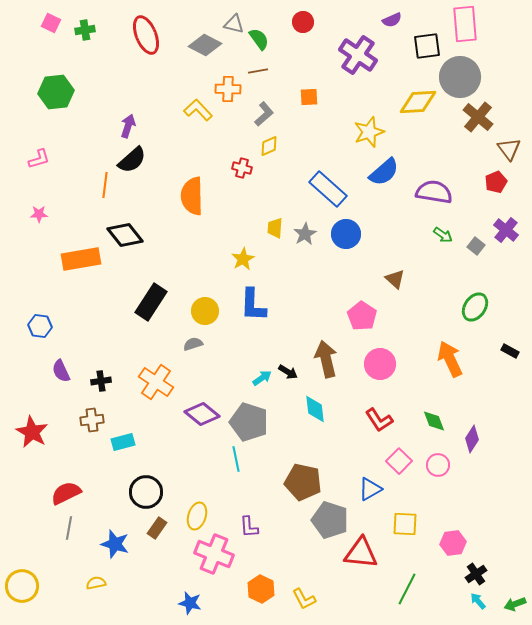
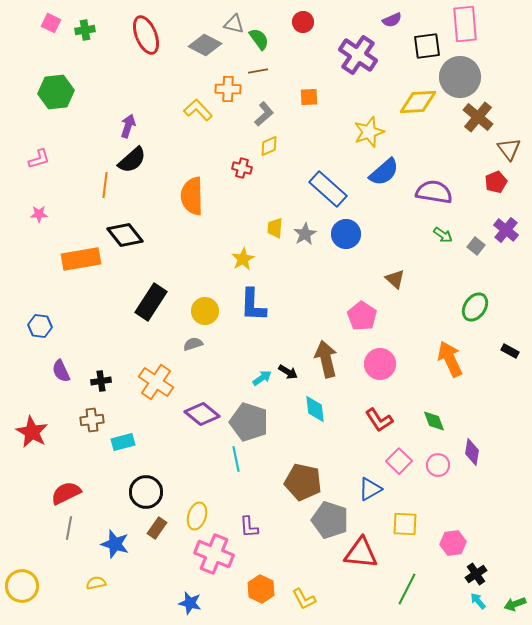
purple diamond at (472, 439): moved 13 px down; rotated 24 degrees counterclockwise
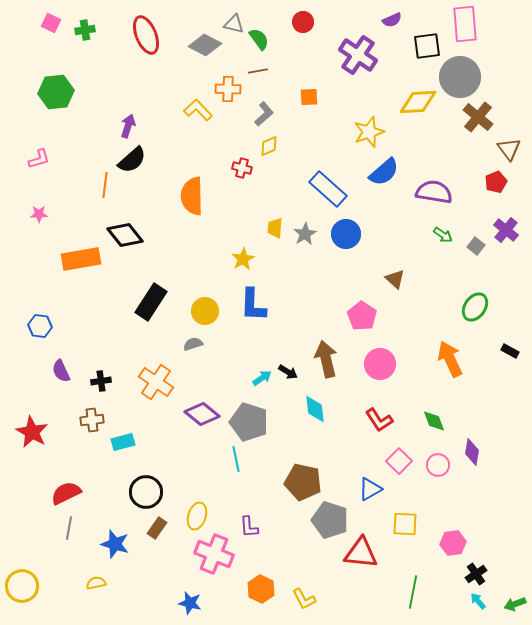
green line at (407, 589): moved 6 px right, 3 px down; rotated 16 degrees counterclockwise
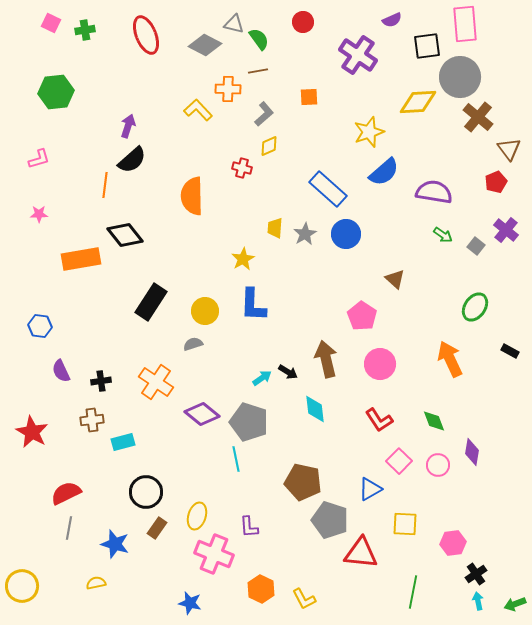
cyan arrow at (478, 601): rotated 30 degrees clockwise
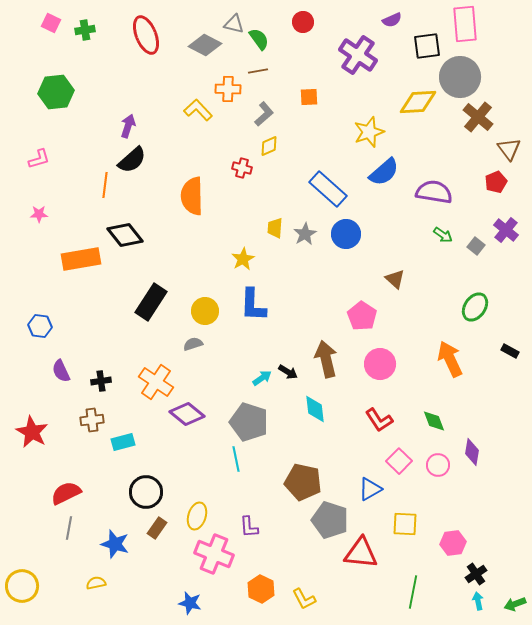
purple diamond at (202, 414): moved 15 px left
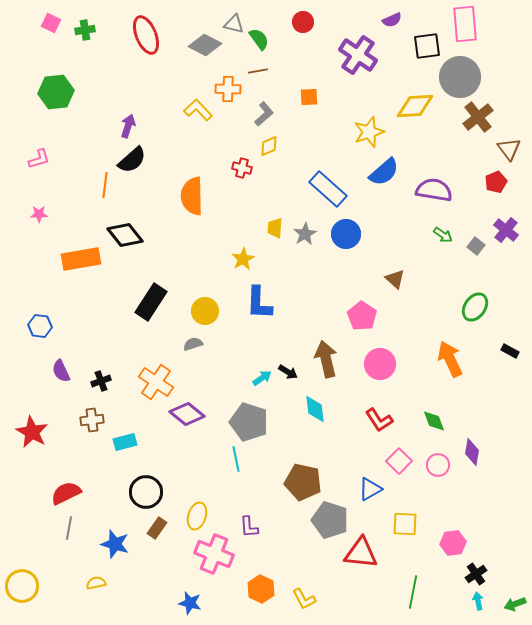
yellow diamond at (418, 102): moved 3 px left, 4 px down
brown cross at (478, 117): rotated 12 degrees clockwise
purple semicircle at (434, 192): moved 2 px up
blue L-shape at (253, 305): moved 6 px right, 2 px up
black cross at (101, 381): rotated 12 degrees counterclockwise
cyan rectangle at (123, 442): moved 2 px right
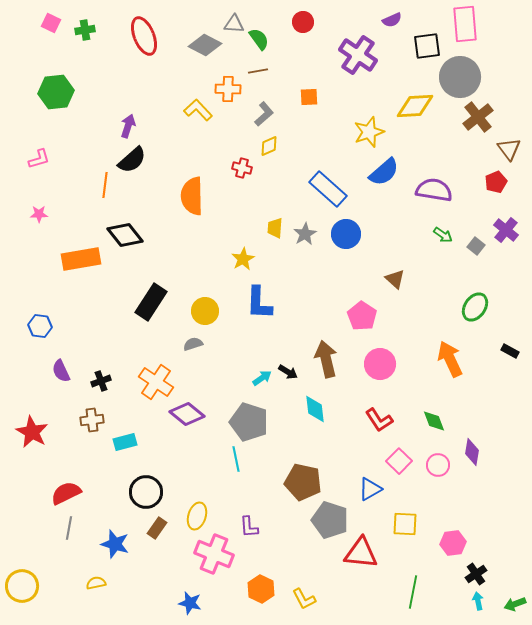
gray triangle at (234, 24): rotated 10 degrees counterclockwise
red ellipse at (146, 35): moved 2 px left, 1 px down
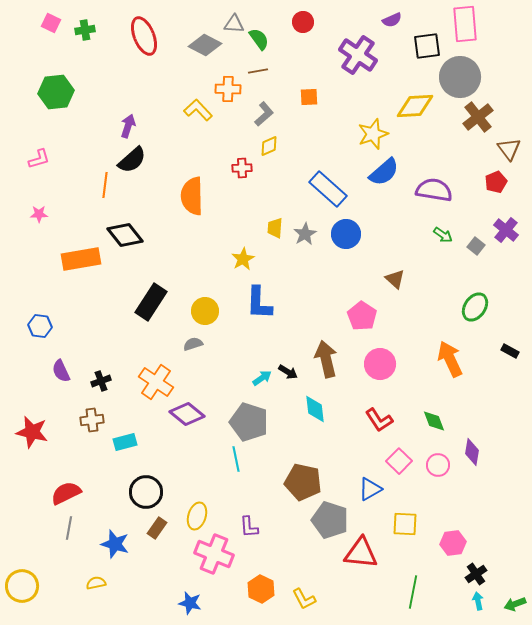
yellow star at (369, 132): moved 4 px right, 2 px down
red cross at (242, 168): rotated 18 degrees counterclockwise
red star at (32, 432): rotated 16 degrees counterclockwise
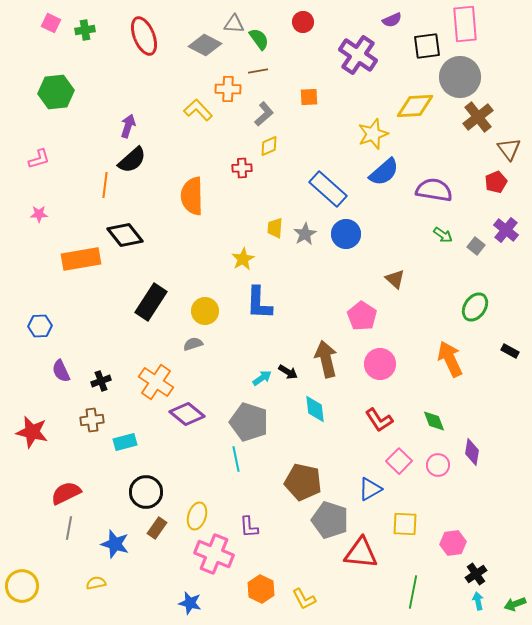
blue hexagon at (40, 326): rotated 10 degrees counterclockwise
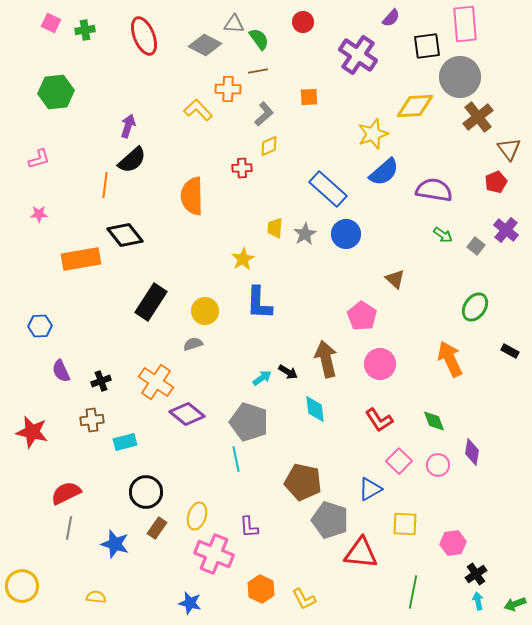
purple semicircle at (392, 20): moved 1 px left, 2 px up; rotated 24 degrees counterclockwise
yellow semicircle at (96, 583): moved 14 px down; rotated 18 degrees clockwise
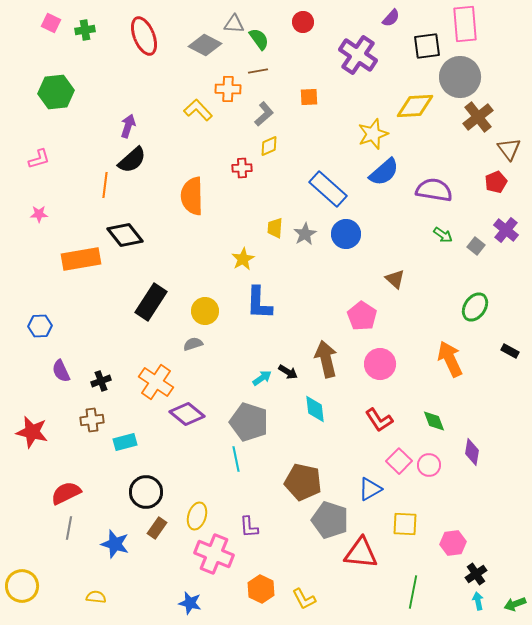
pink circle at (438, 465): moved 9 px left
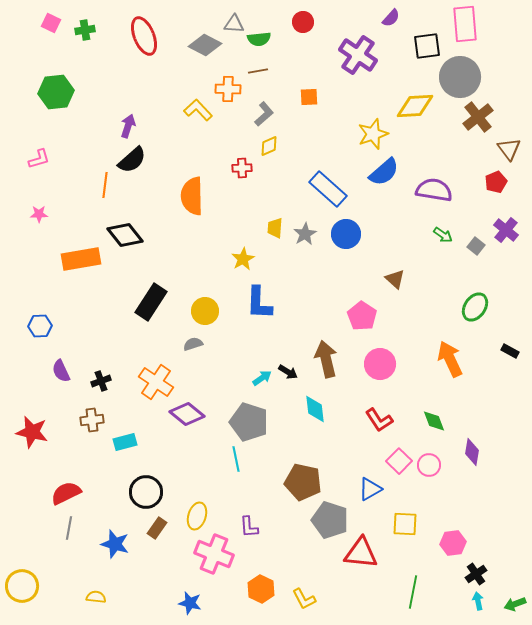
green semicircle at (259, 39): rotated 120 degrees clockwise
